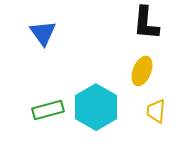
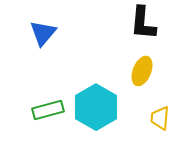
black L-shape: moved 3 px left
blue triangle: rotated 16 degrees clockwise
yellow trapezoid: moved 4 px right, 7 px down
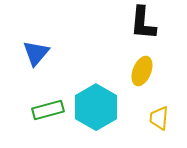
blue triangle: moved 7 px left, 20 px down
yellow trapezoid: moved 1 px left
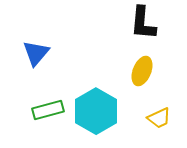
cyan hexagon: moved 4 px down
yellow trapezoid: rotated 120 degrees counterclockwise
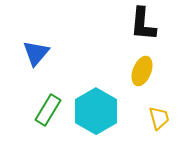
black L-shape: moved 1 px down
green rectangle: rotated 44 degrees counterclockwise
yellow trapezoid: rotated 80 degrees counterclockwise
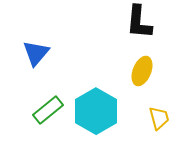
black L-shape: moved 4 px left, 2 px up
green rectangle: rotated 20 degrees clockwise
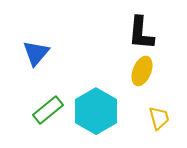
black L-shape: moved 2 px right, 11 px down
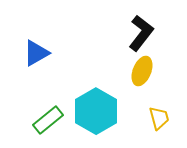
black L-shape: rotated 147 degrees counterclockwise
blue triangle: rotated 20 degrees clockwise
green rectangle: moved 10 px down
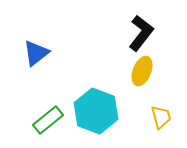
blue triangle: rotated 8 degrees counterclockwise
cyan hexagon: rotated 9 degrees counterclockwise
yellow trapezoid: moved 2 px right, 1 px up
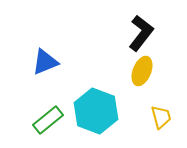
blue triangle: moved 9 px right, 9 px down; rotated 16 degrees clockwise
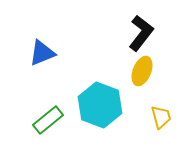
blue triangle: moved 3 px left, 9 px up
cyan hexagon: moved 4 px right, 6 px up
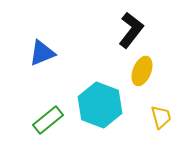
black L-shape: moved 10 px left, 3 px up
